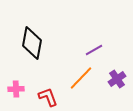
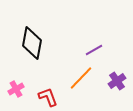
purple cross: moved 2 px down
pink cross: rotated 28 degrees counterclockwise
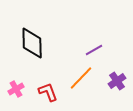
black diamond: rotated 12 degrees counterclockwise
red L-shape: moved 5 px up
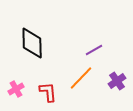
red L-shape: rotated 15 degrees clockwise
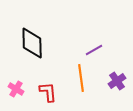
orange line: rotated 52 degrees counterclockwise
pink cross: rotated 28 degrees counterclockwise
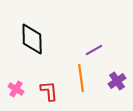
black diamond: moved 4 px up
red L-shape: moved 1 px right, 1 px up
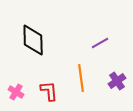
black diamond: moved 1 px right, 1 px down
purple line: moved 6 px right, 7 px up
pink cross: moved 3 px down
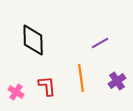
red L-shape: moved 2 px left, 5 px up
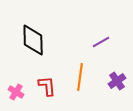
purple line: moved 1 px right, 1 px up
orange line: moved 1 px left, 1 px up; rotated 16 degrees clockwise
